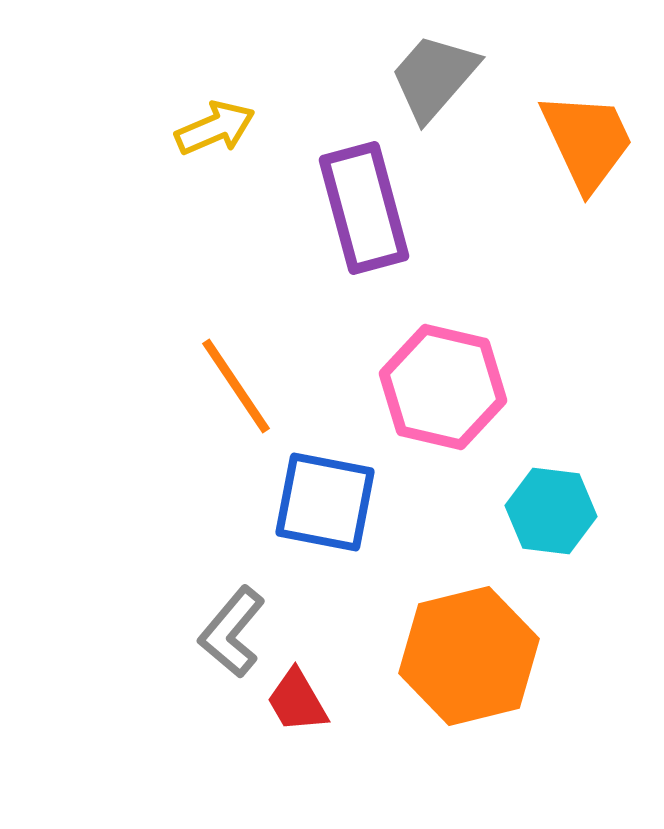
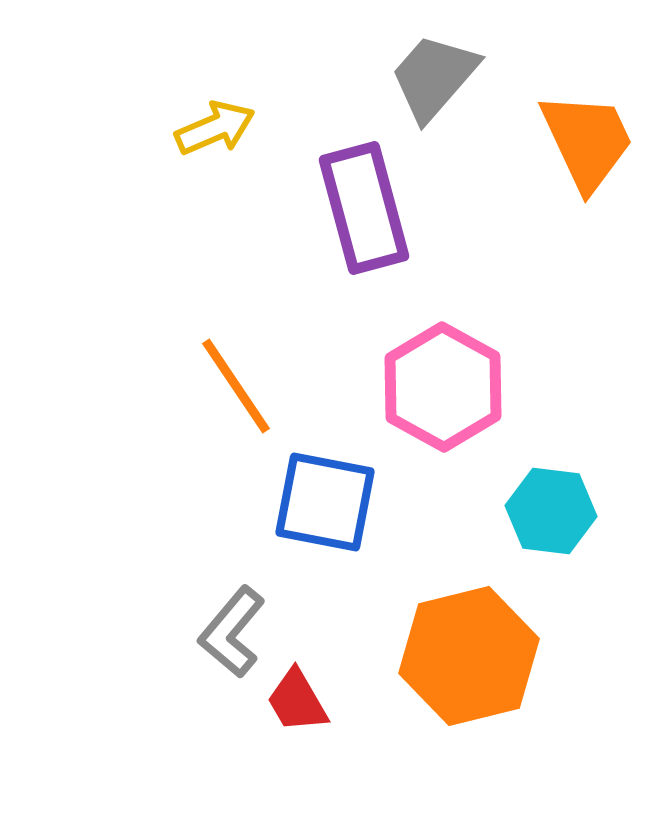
pink hexagon: rotated 16 degrees clockwise
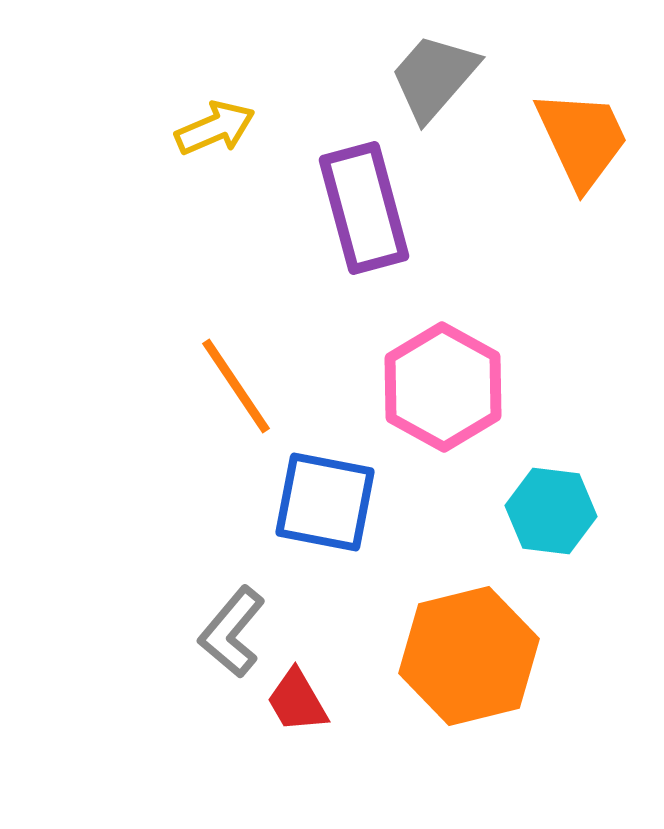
orange trapezoid: moved 5 px left, 2 px up
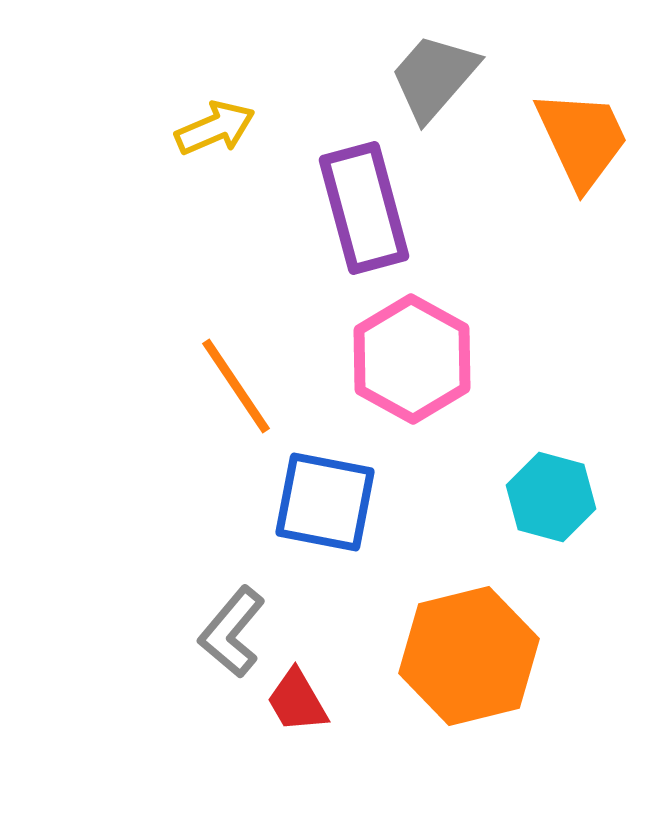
pink hexagon: moved 31 px left, 28 px up
cyan hexagon: moved 14 px up; rotated 8 degrees clockwise
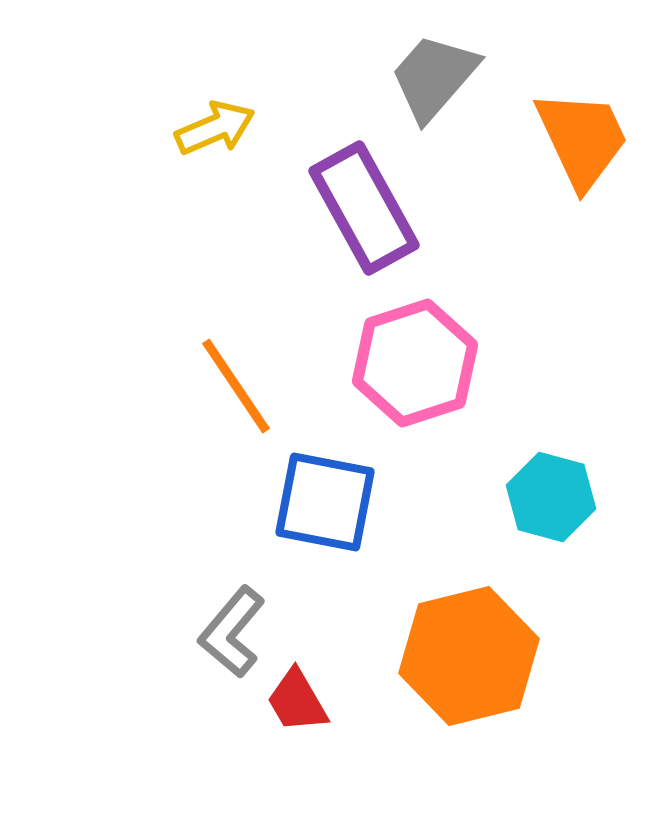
purple rectangle: rotated 14 degrees counterclockwise
pink hexagon: moved 3 px right, 4 px down; rotated 13 degrees clockwise
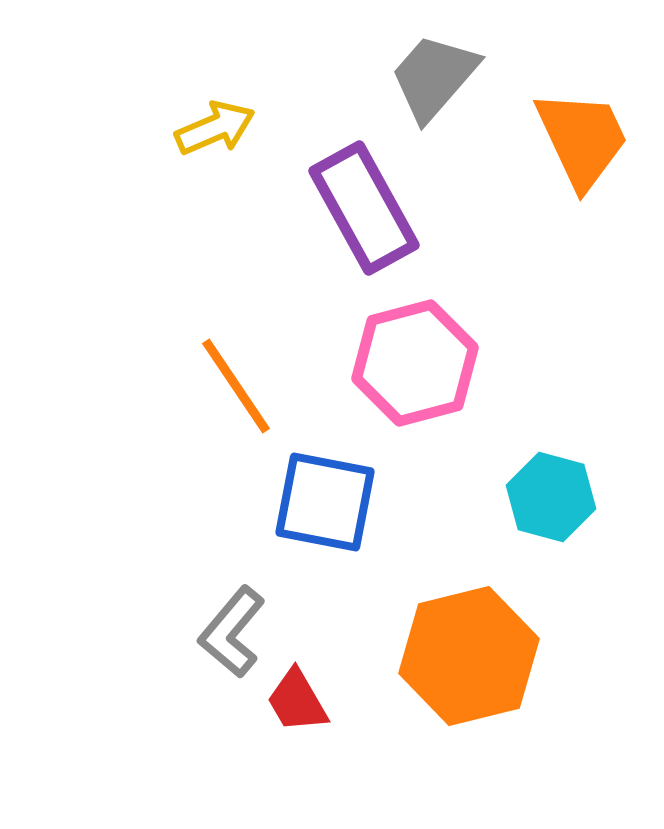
pink hexagon: rotated 3 degrees clockwise
